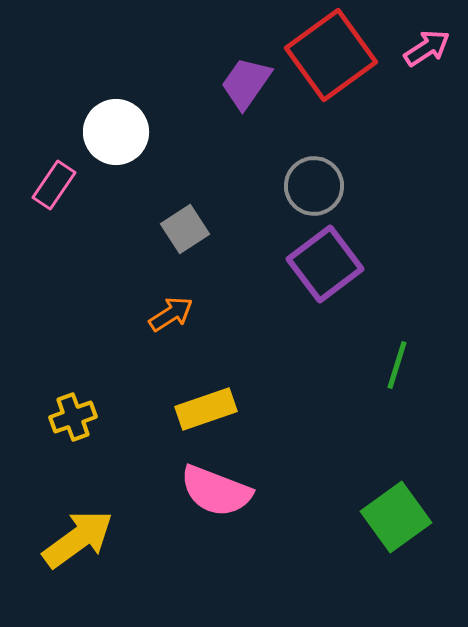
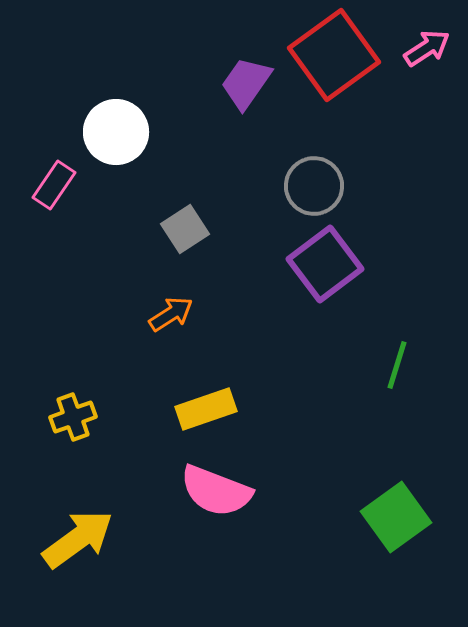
red square: moved 3 px right
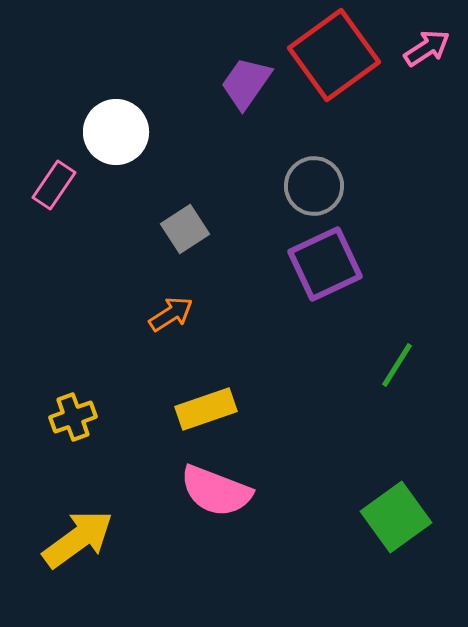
purple square: rotated 12 degrees clockwise
green line: rotated 15 degrees clockwise
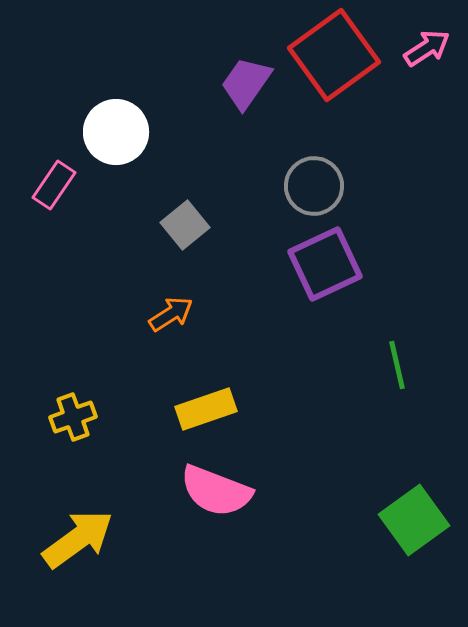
gray square: moved 4 px up; rotated 6 degrees counterclockwise
green line: rotated 45 degrees counterclockwise
green square: moved 18 px right, 3 px down
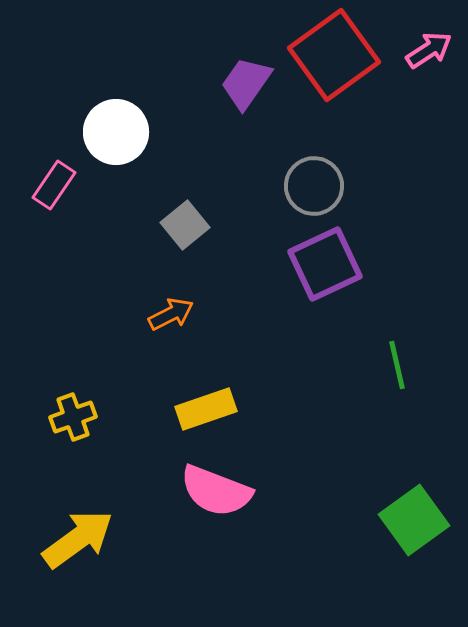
pink arrow: moved 2 px right, 2 px down
orange arrow: rotated 6 degrees clockwise
